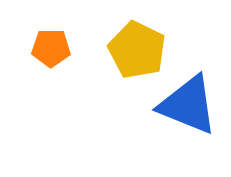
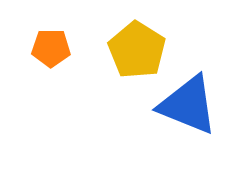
yellow pentagon: rotated 6 degrees clockwise
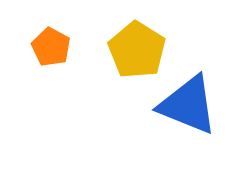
orange pentagon: moved 1 px up; rotated 27 degrees clockwise
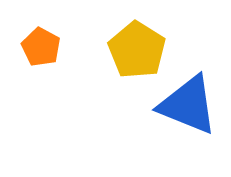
orange pentagon: moved 10 px left
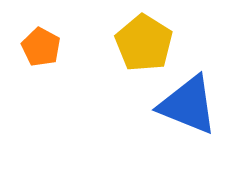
yellow pentagon: moved 7 px right, 7 px up
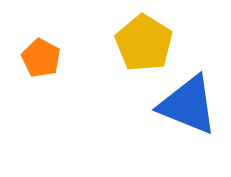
orange pentagon: moved 11 px down
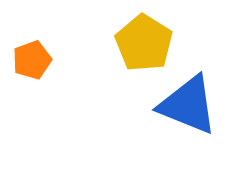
orange pentagon: moved 9 px left, 2 px down; rotated 24 degrees clockwise
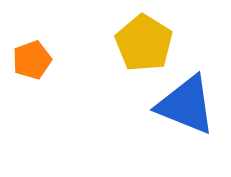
blue triangle: moved 2 px left
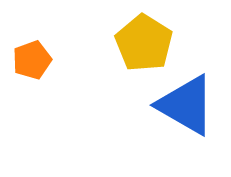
blue triangle: rotated 8 degrees clockwise
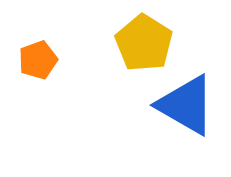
orange pentagon: moved 6 px right
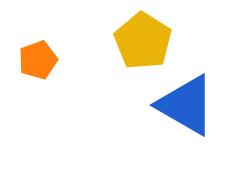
yellow pentagon: moved 1 px left, 2 px up
